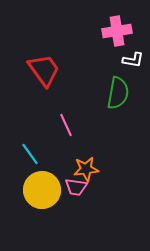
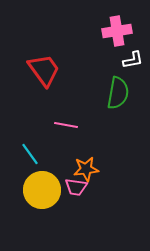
white L-shape: rotated 20 degrees counterclockwise
pink line: rotated 55 degrees counterclockwise
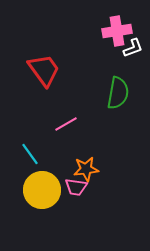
white L-shape: moved 12 px up; rotated 10 degrees counterclockwise
pink line: moved 1 px up; rotated 40 degrees counterclockwise
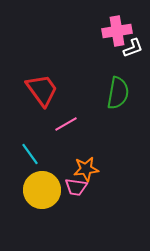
red trapezoid: moved 2 px left, 20 px down
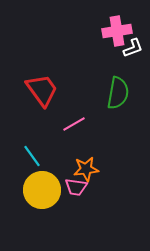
pink line: moved 8 px right
cyan line: moved 2 px right, 2 px down
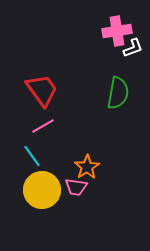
pink line: moved 31 px left, 2 px down
orange star: moved 1 px right, 2 px up; rotated 25 degrees counterclockwise
